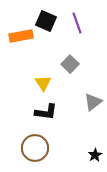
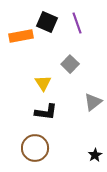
black square: moved 1 px right, 1 px down
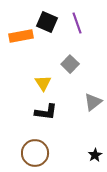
brown circle: moved 5 px down
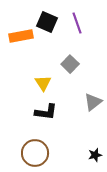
black star: rotated 16 degrees clockwise
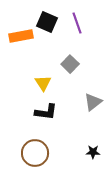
black star: moved 2 px left, 3 px up; rotated 16 degrees clockwise
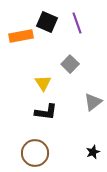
black star: rotated 24 degrees counterclockwise
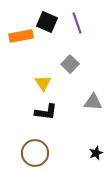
gray triangle: rotated 42 degrees clockwise
black star: moved 3 px right, 1 px down
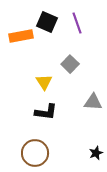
yellow triangle: moved 1 px right, 1 px up
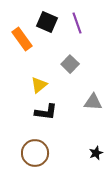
orange rectangle: moved 1 px right, 3 px down; rotated 65 degrees clockwise
yellow triangle: moved 5 px left, 3 px down; rotated 24 degrees clockwise
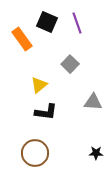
black star: rotated 24 degrees clockwise
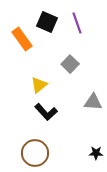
black L-shape: rotated 40 degrees clockwise
